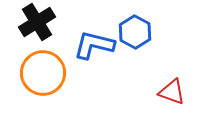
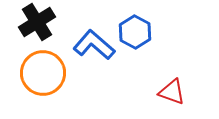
blue L-shape: rotated 27 degrees clockwise
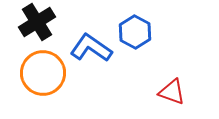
blue L-shape: moved 3 px left, 3 px down; rotated 6 degrees counterclockwise
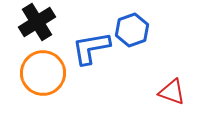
blue hexagon: moved 3 px left, 2 px up; rotated 12 degrees clockwise
blue L-shape: rotated 45 degrees counterclockwise
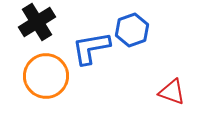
orange circle: moved 3 px right, 3 px down
